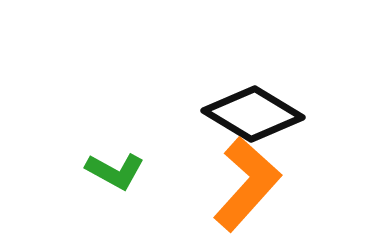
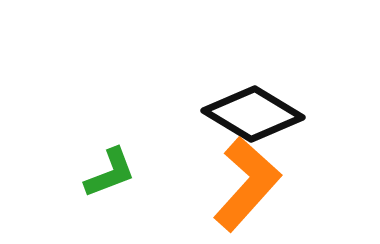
green L-shape: moved 5 px left, 2 px down; rotated 50 degrees counterclockwise
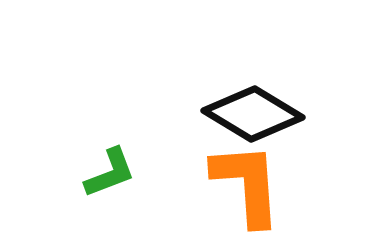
orange L-shape: rotated 46 degrees counterclockwise
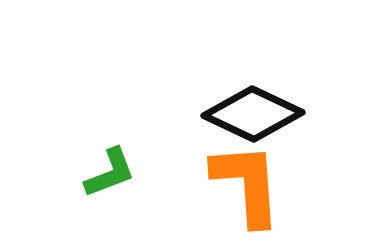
black diamond: rotated 6 degrees counterclockwise
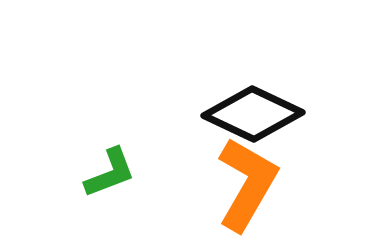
orange L-shape: rotated 34 degrees clockwise
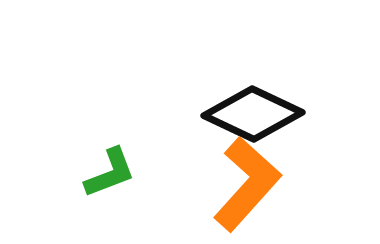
orange L-shape: rotated 12 degrees clockwise
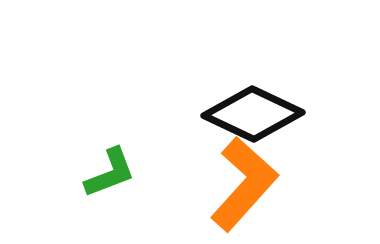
orange L-shape: moved 3 px left
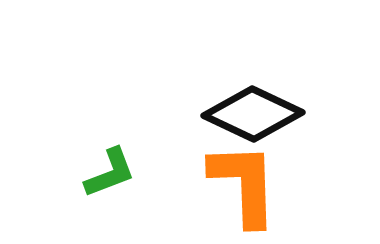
orange L-shape: rotated 44 degrees counterclockwise
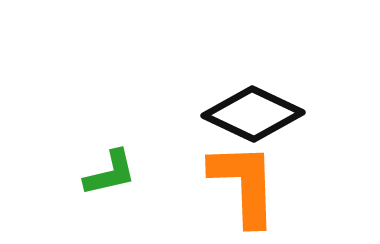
green L-shape: rotated 8 degrees clockwise
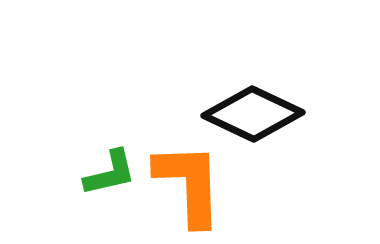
orange L-shape: moved 55 px left
